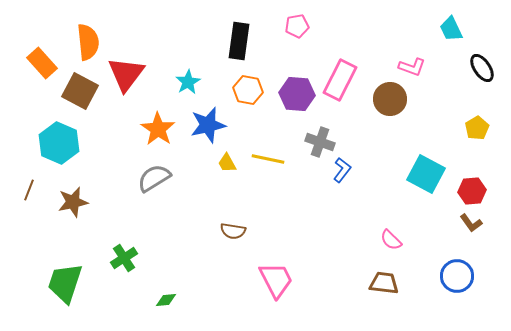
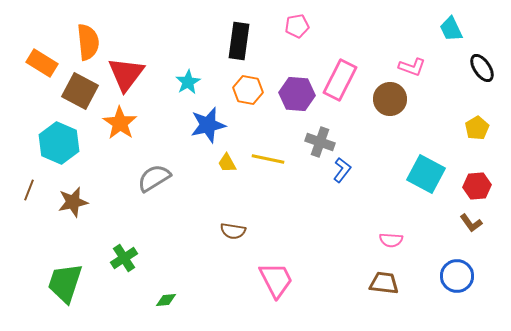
orange rectangle: rotated 16 degrees counterclockwise
orange star: moved 38 px left, 6 px up
red hexagon: moved 5 px right, 5 px up
pink semicircle: rotated 40 degrees counterclockwise
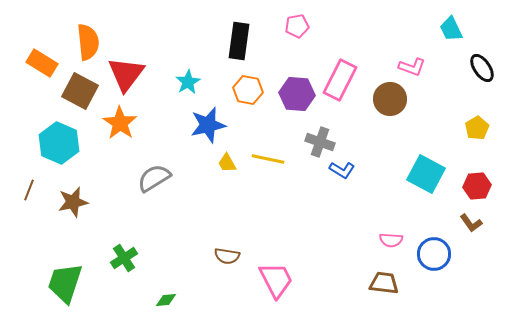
blue L-shape: rotated 85 degrees clockwise
brown semicircle: moved 6 px left, 25 px down
blue circle: moved 23 px left, 22 px up
